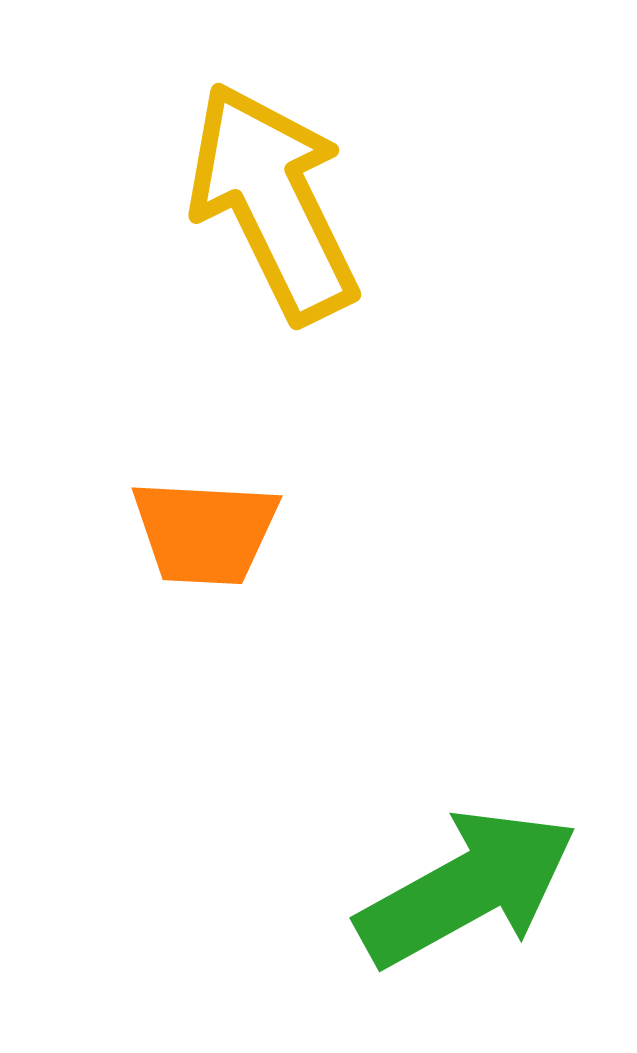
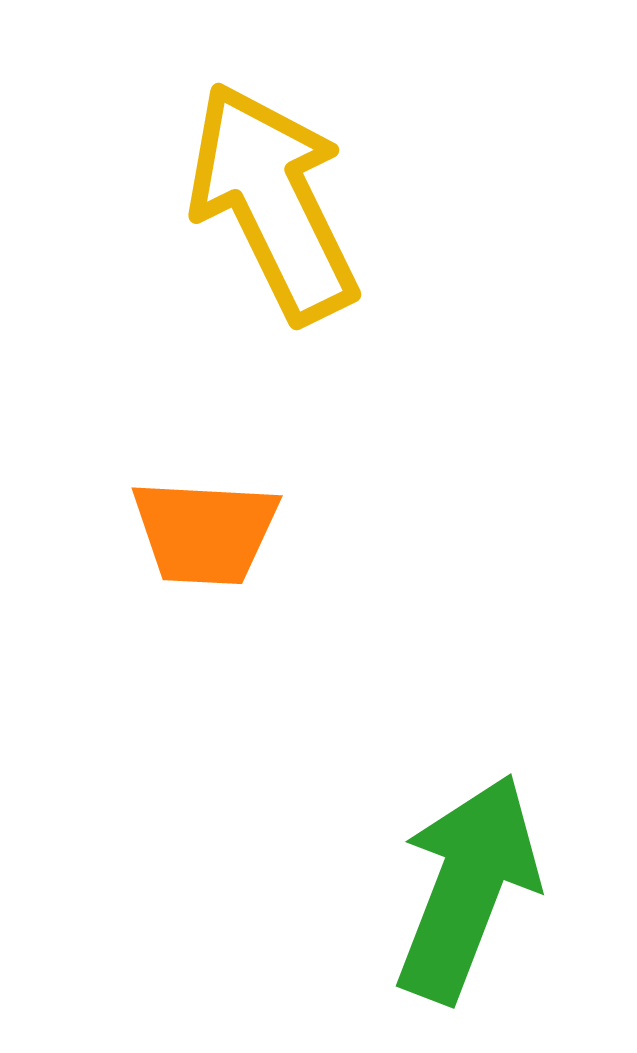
green arrow: rotated 40 degrees counterclockwise
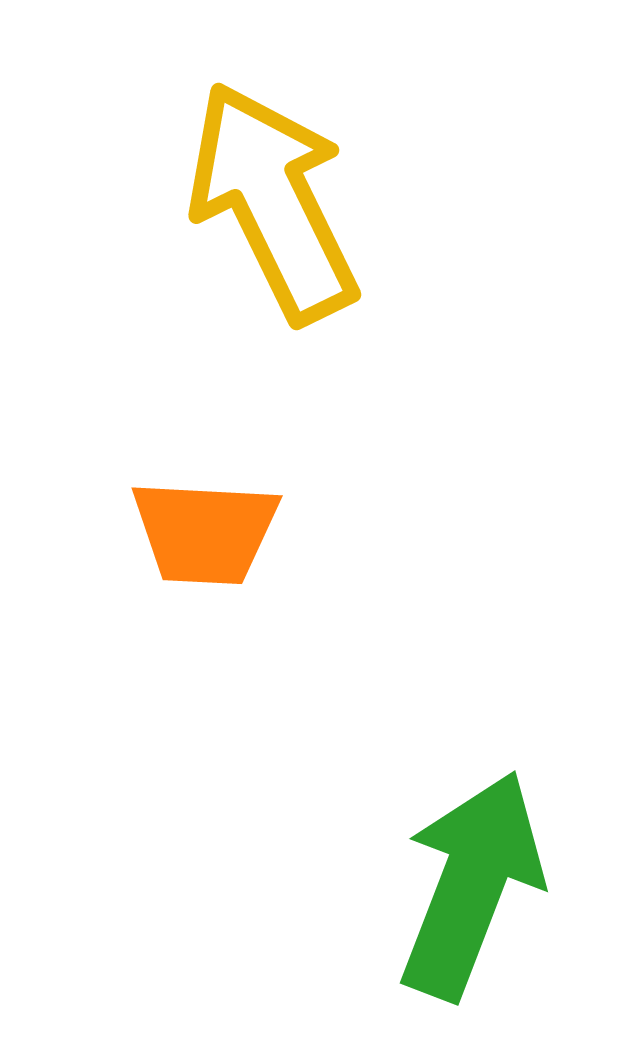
green arrow: moved 4 px right, 3 px up
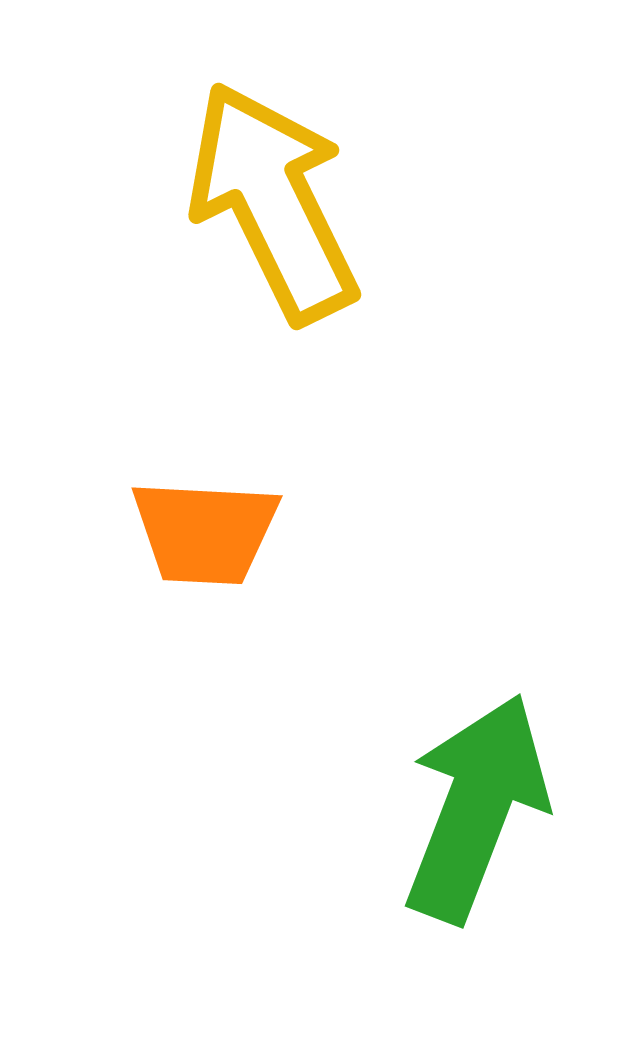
green arrow: moved 5 px right, 77 px up
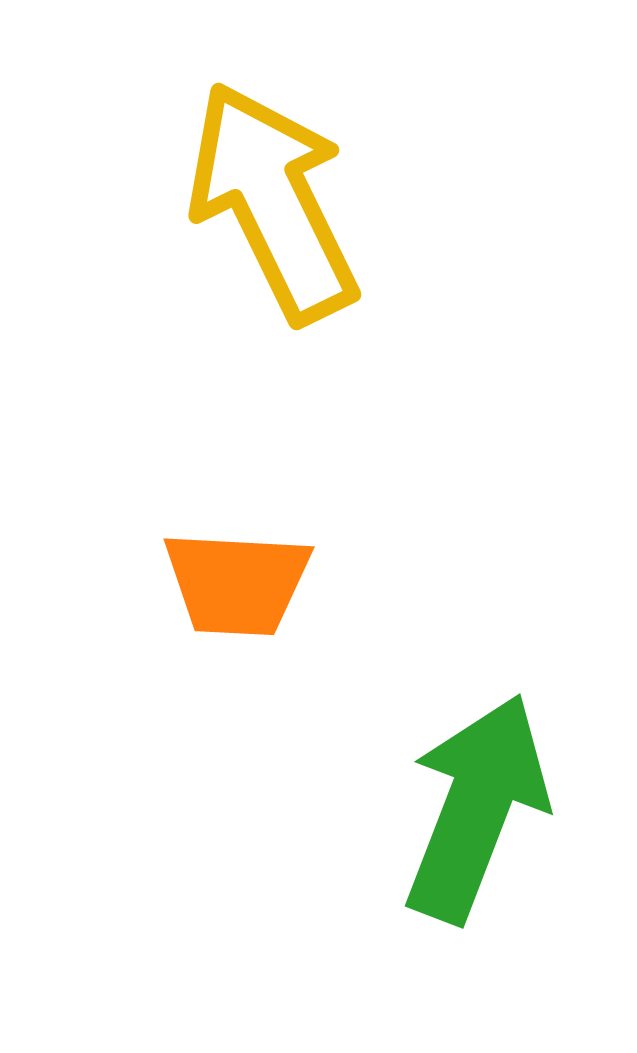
orange trapezoid: moved 32 px right, 51 px down
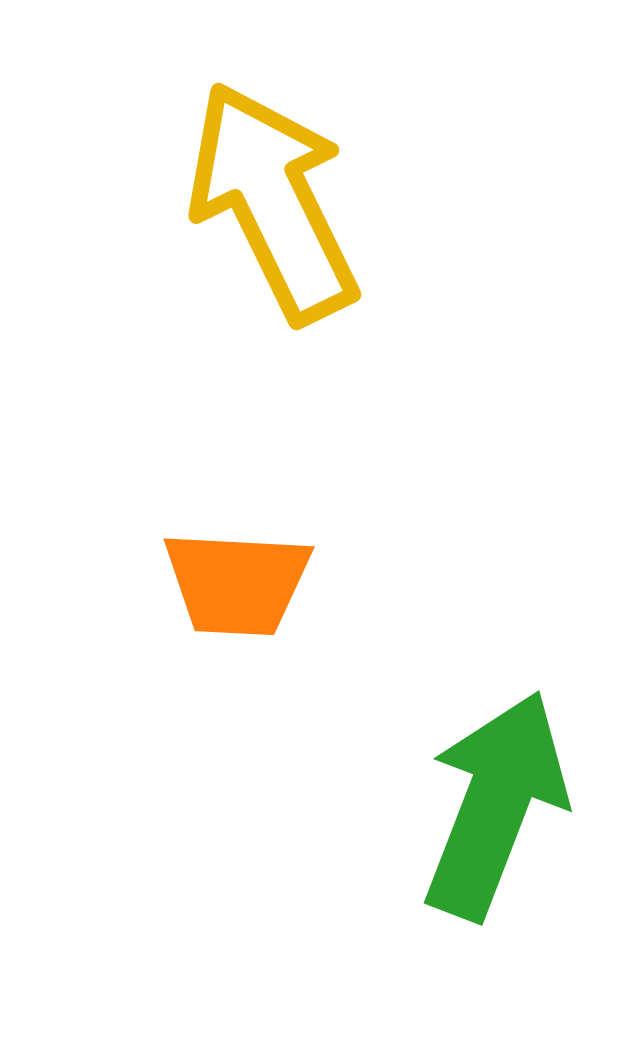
green arrow: moved 19 px right, 3 px up
